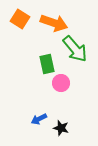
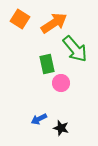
orange arrow: rotated 52 degrees counterclockwise
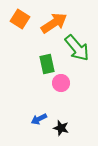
green arrow: moved 2 px right, 1 px up
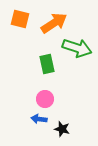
orange square: rotated 18 degrees counterclockwise
green arrow: rotated 32 degrees counterclockwise
pink circle: moved 16 px left, 16 px down
blue arrow: rotated 35 degrees clockwise
black star: moved 1 px right, 1 px down
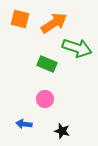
green rectangle: rotated 54 degrees counterclockwise
blue arrow: moved 15 px left, 5 px down
black star: moved 2 px down
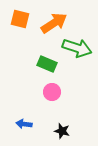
pink circle: moved 7 px right, 7 px up
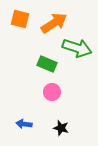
black star: moved 1 px left, 3 px up
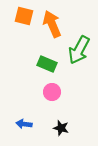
orange square: moved 4 px right, 3 px up
orange arrow: moved 2 px left, 1 px down; rotated 80 degrees counterclockwise
green arrow: moved 2 px right, 2 px down; rotated 100 degrees clockwise
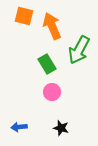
orange arrow: moved 2 px down
green rectangle: rotated 36 degrees clockwise
blue arrow: moved 5 px left, 3 px down; rotated 14 degrees counterclockwise
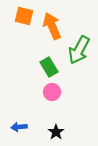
green rectangle: moved 2 px right, 3 px down
black star: moved 5 px left, 4 px down; rotated 21 degrees clockwise
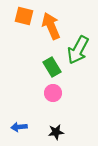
orange arrow: moved 1 px left
green arrow: moved 1 px left
green rectangle: moved 3 px right
pink circle: moved 1 px right, 1 px down
black star: rotated 28 degrees clockwise
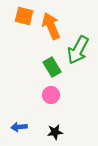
pink circle: moved 2 px left, 2 px down
black star: moved 1 px left
